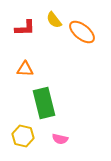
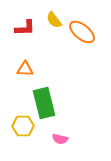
yellow hexagon: moved 10 px up; rotated 15 degrees counterclockwise
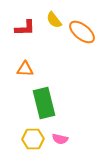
yellow hexagon: moved 10 px right, 13 px down
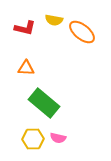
yellow semicircle: rotated 42 degrees counterclockwise
red L-shape: rotated 15 degrees clockwise
orange triangle: moved 1 px right, 1 px up
green rectangle: rotated 36 degrees counterclockwise
pink semicircle: moved 2 px left, 1 px up
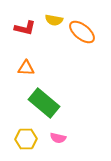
yellow hexagon: moved 7 px left
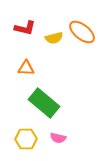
yellow semicircle: moved 18 px down; rotated 24 degrees counterclockwise
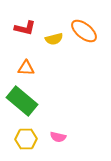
orange ellipse: moved 2 px right, 1 px up
yellow semicircle: moved 1 px down
green rectangle: moved 22 px left, 2 px up
pink semicircle: moved 1 px up
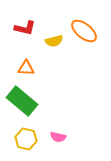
yellow semicircle: moved 2 px down
yellow hexagon: rotated 15 degrees clockwise
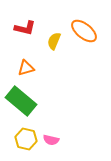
yellow semicircle: rotated 126 degrees clockwise
orange triangle: rotated 18 degrees counterclockwise
green rectangle: moved 1 px left
pink semicircle: moved 7 px left, 3 px down
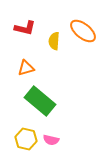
orange ellipse: moved 1 px left
yellow semicircle: rotated 18 degrees counterclockwise
green rectangle: moved 19 px right
